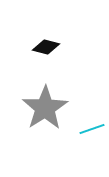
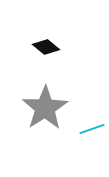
black diamond: rotated 24 degrees clockwise
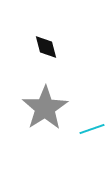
black diamond: rotated 36 degrees clockwise
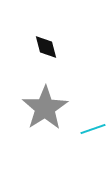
cyan line: moved 1 px right
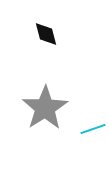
black diamond: moved 13 px up
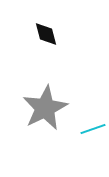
gray star: rotated 6 degrees clockwise
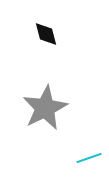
cyan line: moved 4 px left, 29 px down
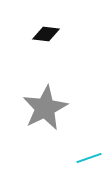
black diamond: rotated 68 degrees counterclockwise
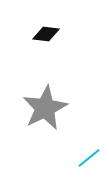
cyan line: rotated 20 degrees counterclockwise
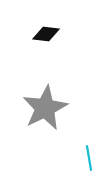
cyan line: rotated 60 degrees counterclockwise
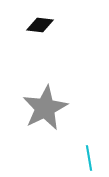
black diamond: moved 6 px left, 9 px up
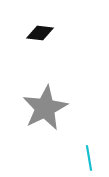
black diamond: moved 8 px down
